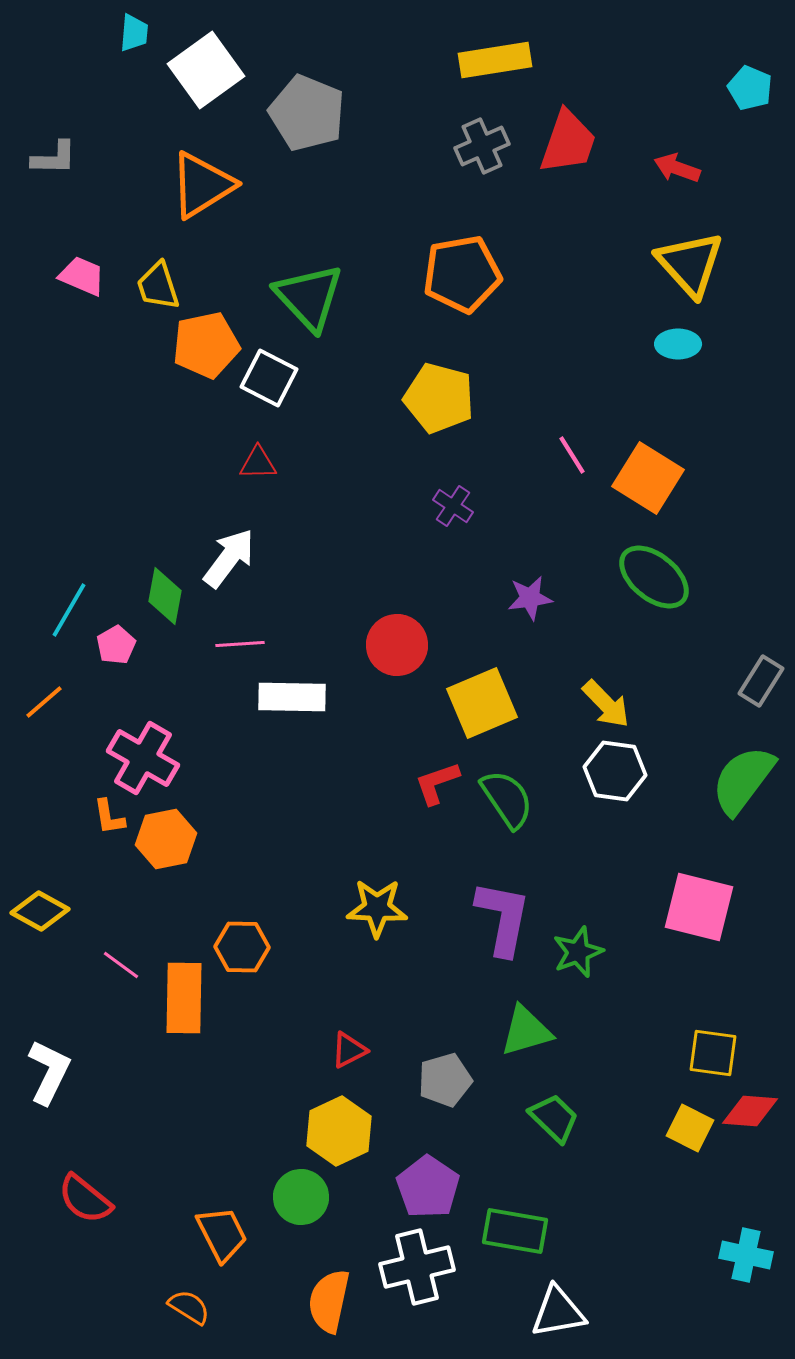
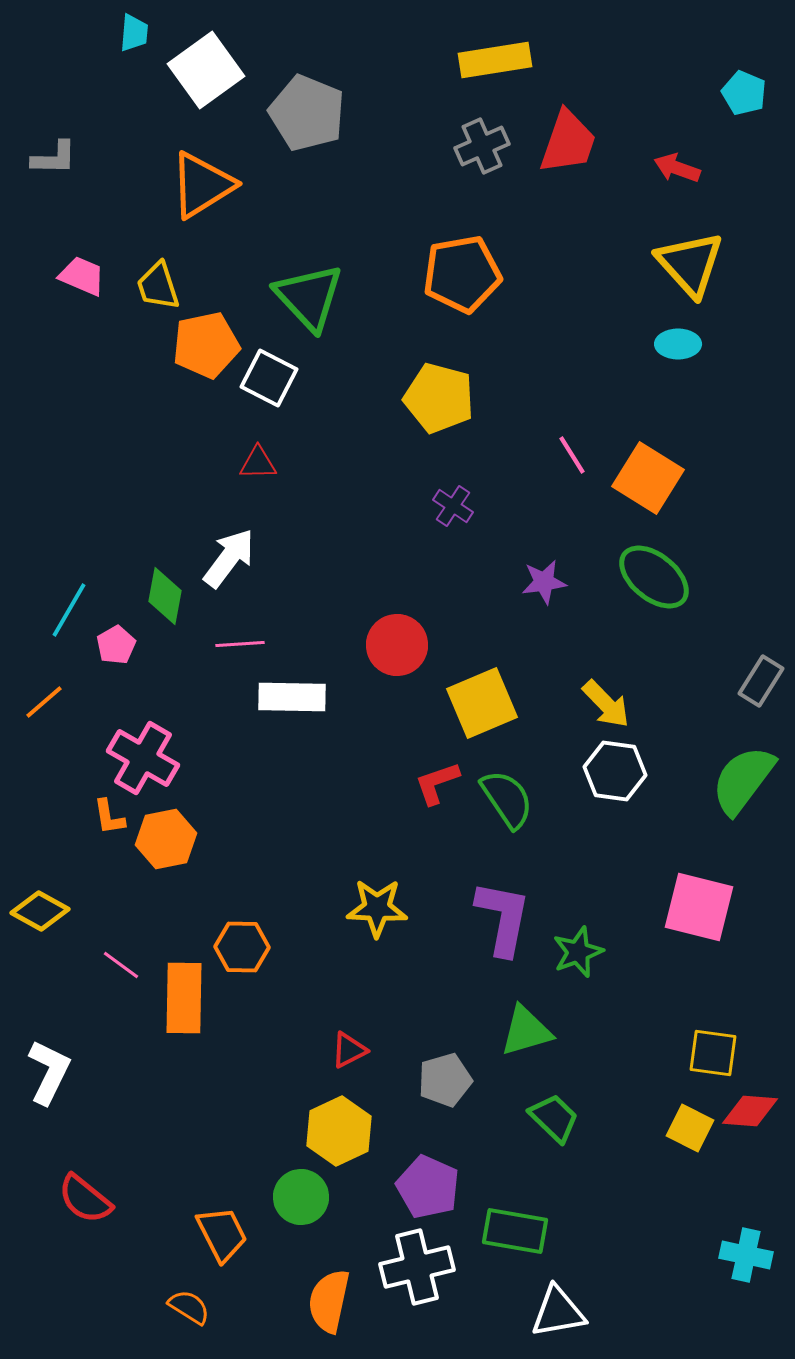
cyan pentagon at (750, 88): moved 6 px left, 5 px down
purple star at (530, 598): moved 14 px right, 16 px up
purple pentagon at (428, 1187): rotated 10 degrees counterclockwise
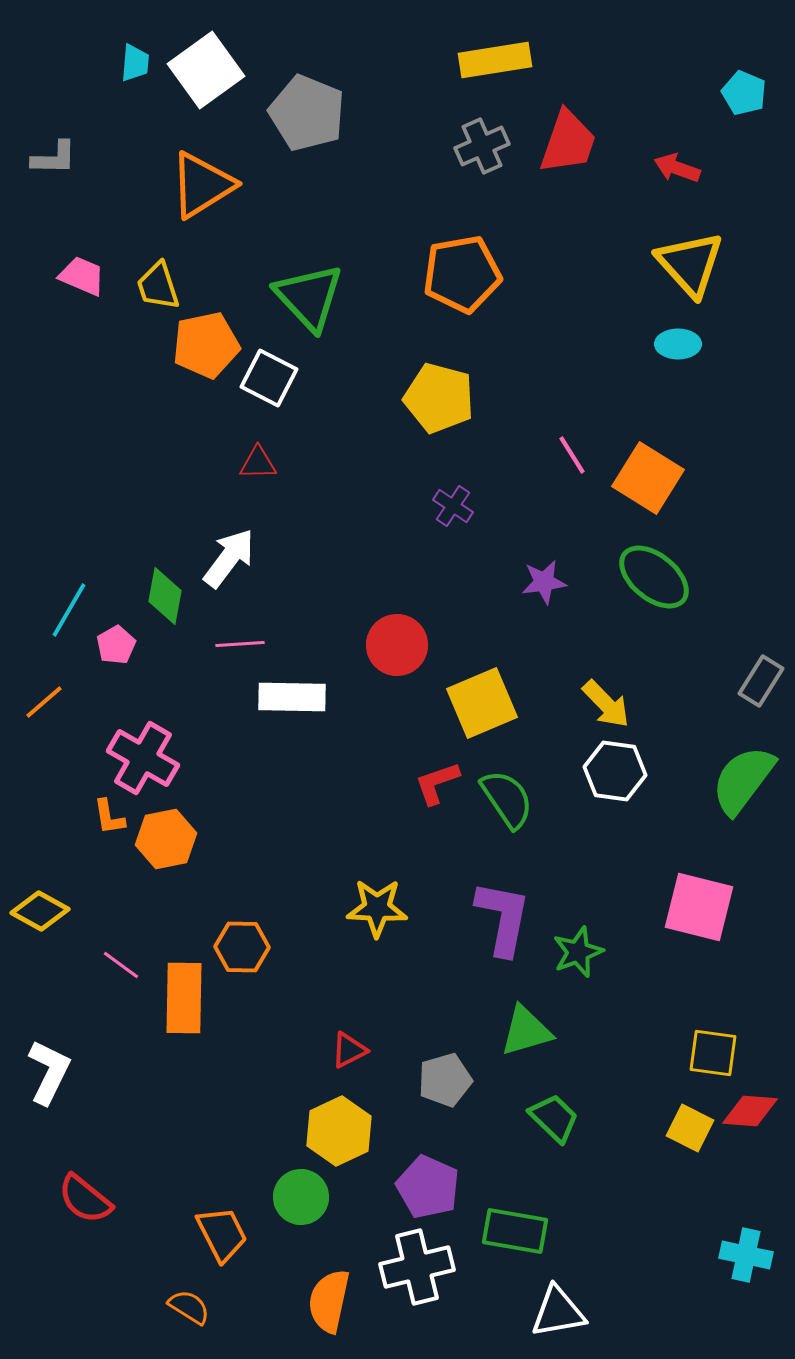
cyan trapezoid at (134, 33): moved 1 px right, 30 px down
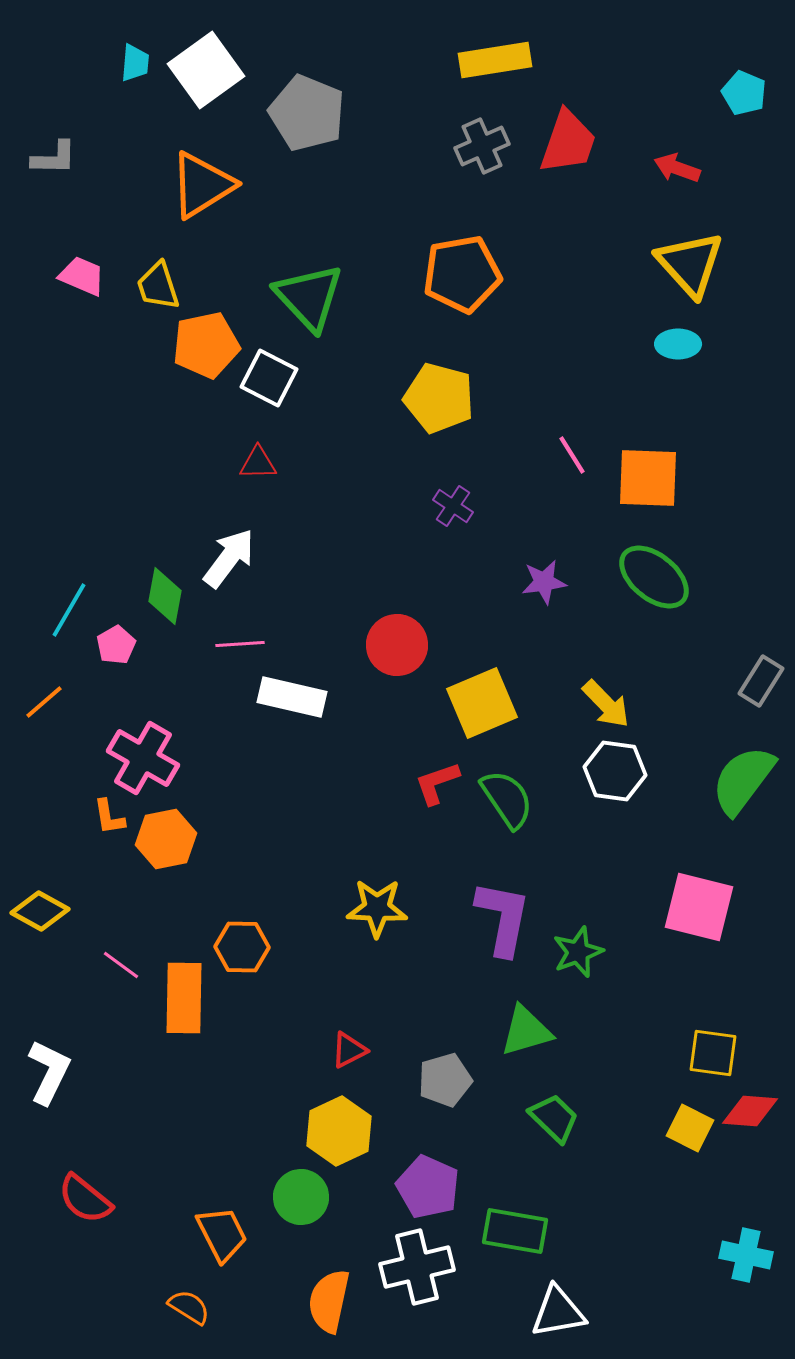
orange square at (648, 478): rotated 30 degrees counterclockwise
white rectangle at (292, 697): rotated 12 degrees clockwise
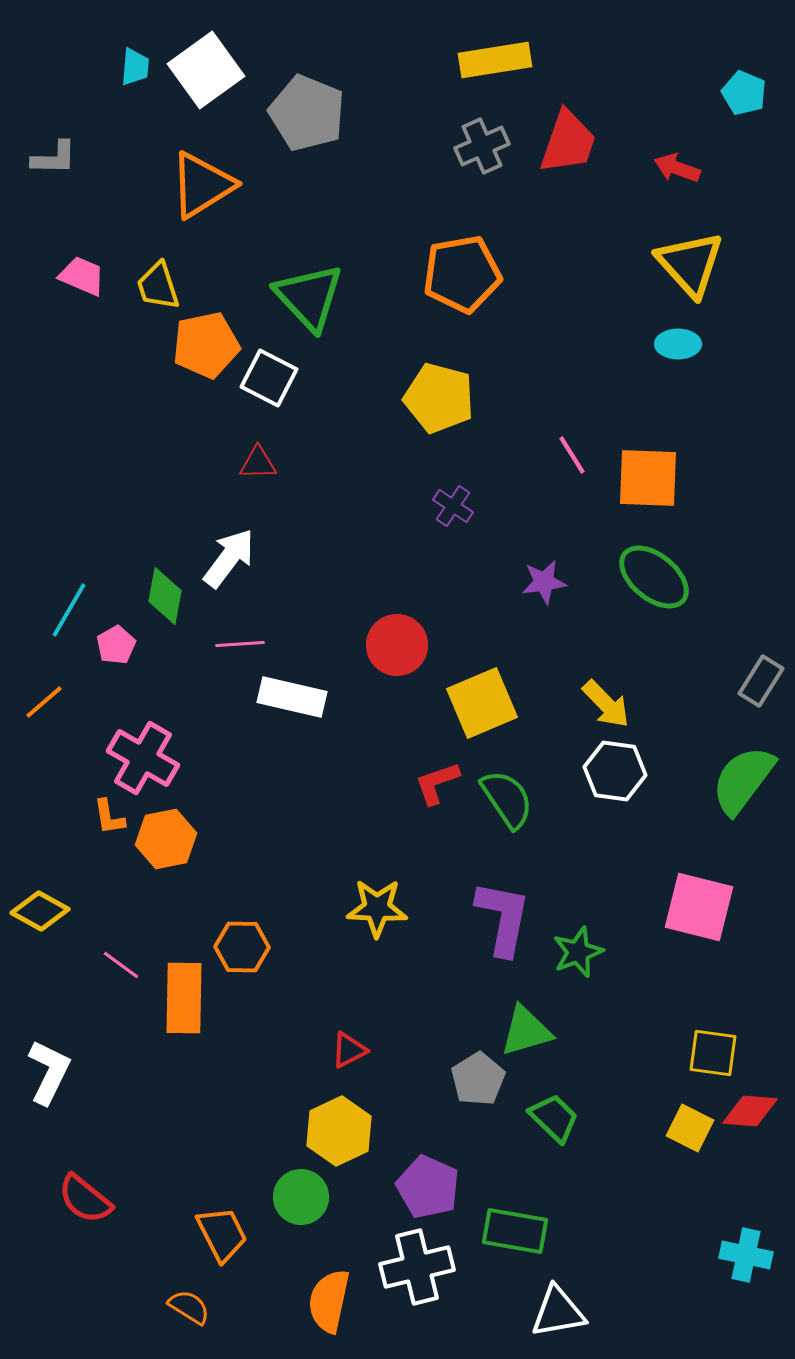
cyan trapezoid at (135, 63): moved 4 px down
gray pentagon at (445, 1080): moved 33 px right, 1 px up; rotated 16 degrees counterclockwise
